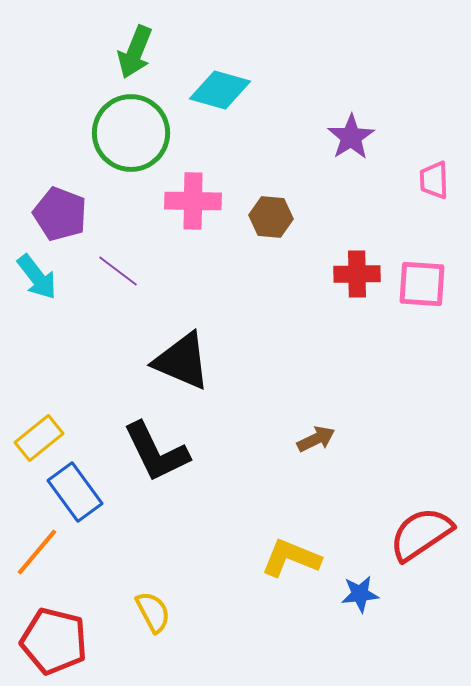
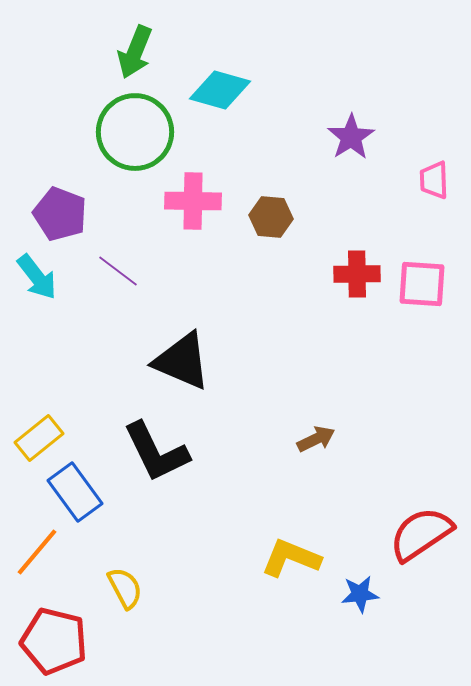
green circle: moved 4 px right, 1 px up
yellow semicircle: moved 28 px left, 24 px up
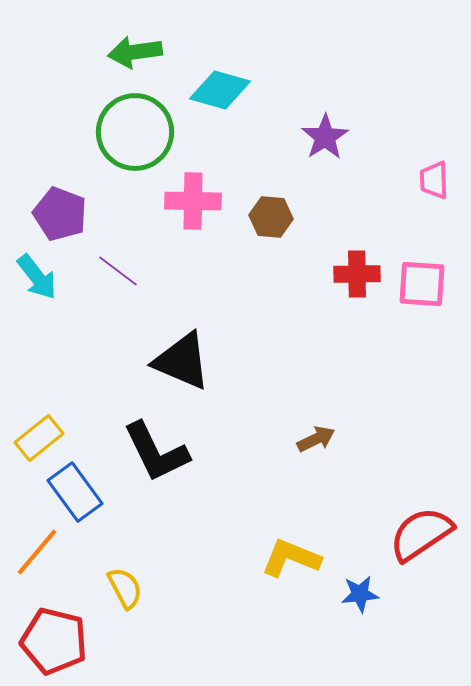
green arrow: rotated 60 degrees clockwise
purple star: moved 26 px left
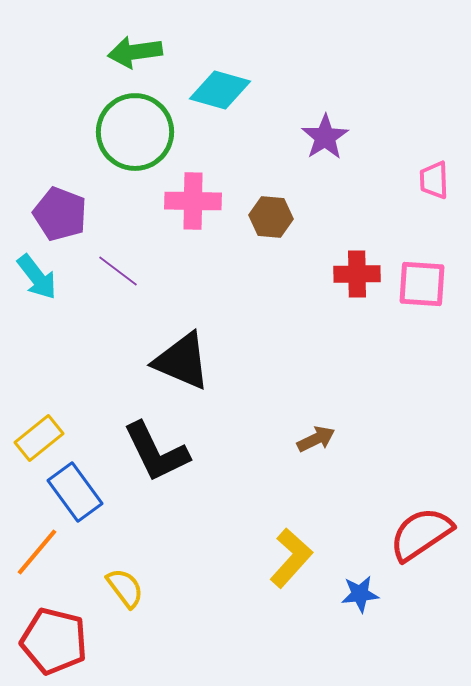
yellow L-shape: rotated 110 degrees clockwise
yellow semicircle: rotated 9 degrees counterclockwise
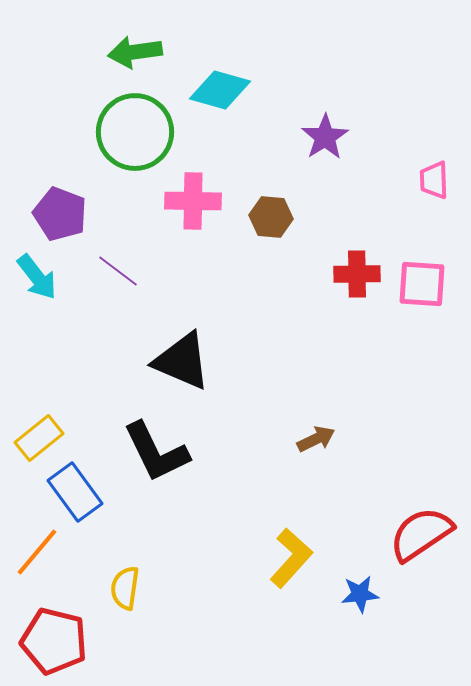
yellow semicircle: rotated 135 degrees counterclockwise
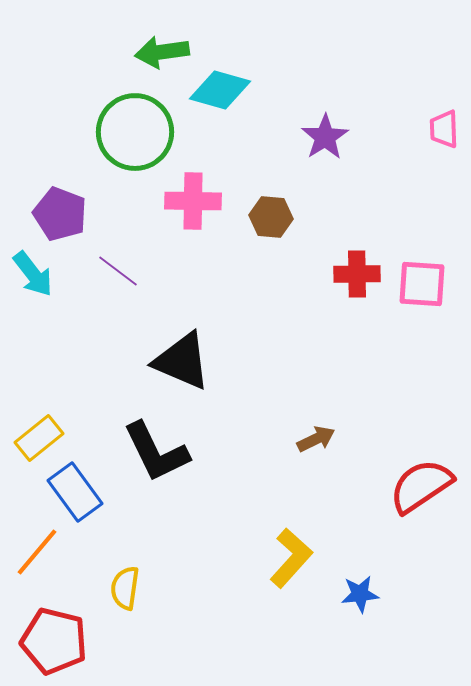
green arrow: moved 27 px right
pink trapezoid: moved 10 px right, 51 px up
cyan arrow: moved 4 px left, 3 px up
red semicircle: moved 48 px up
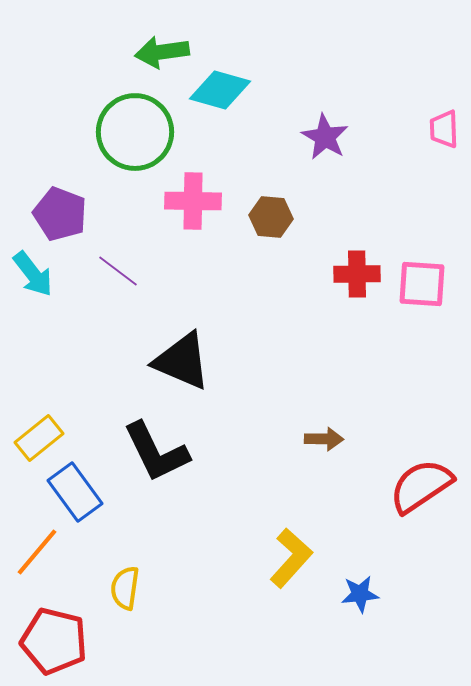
purple star: rotated 9 degrees counterclockwise
brown arrow: moved 8 px right; rotated 27 degrees clockwise
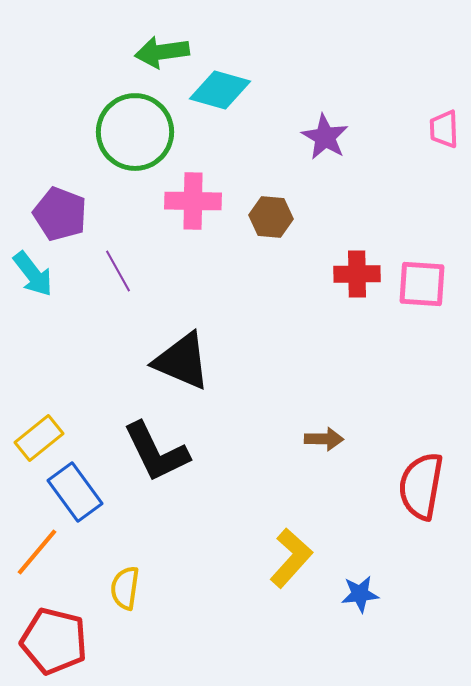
purple line: rotated 24 degrees clockwise
red semicircle: rotated 46 degrees counterclockwise
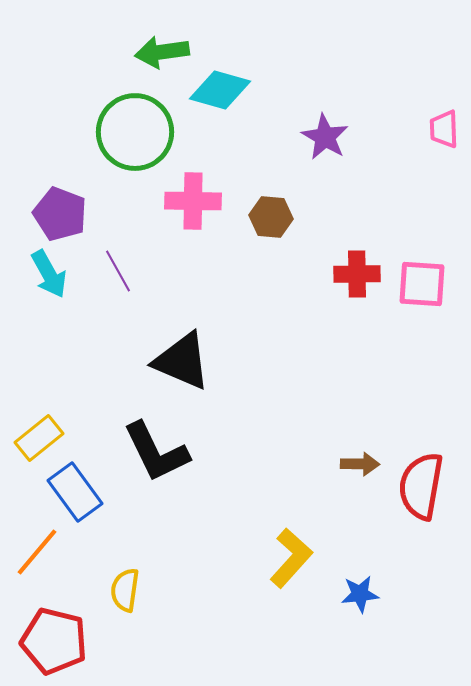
cyan arrow: moved 16 px right; rotated 9 degrees clockwise
brown arrow: moved 36 px right, 25 px down
yellow semicircle: moved 2 px down
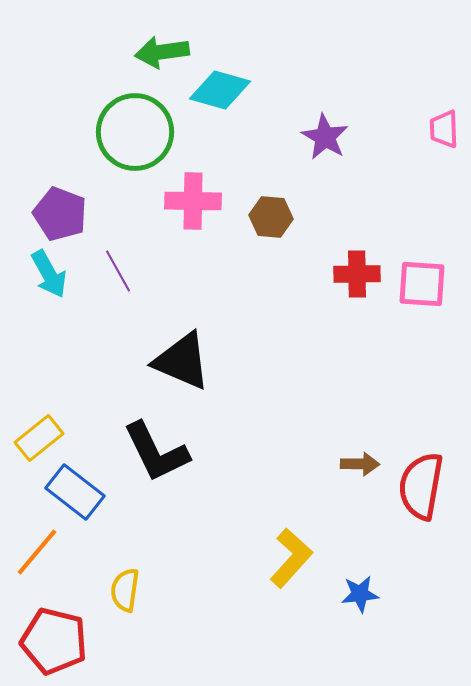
blue rectangle: rotated 16 degrees counterclockwise
